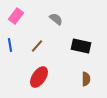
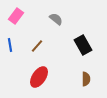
black rectangle: moved 2 px right, 1 px up; rotated 48 degrees clockwise
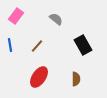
brown semicircle: moved 10 px left
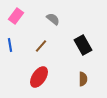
gray semicircle: moved 3 px left
brown line: moved 4 px right
brown semicircle: moved 7 px right
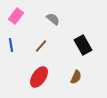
blue line: moved 1 px right
brown semicircle: moved 7 px left, 2 px up; rotated 24 degrees clockwise
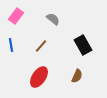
brown semicircle: moved 1 px right, 1 px up
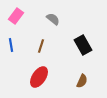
brown line: rotated 24 degrees counterclockwise
brown semicircle: moved 5 px right, 5 px down
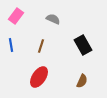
gray semicircle: rotated 16 degrees counterclockwise
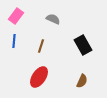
blue line: moved 3 px right, 4 px up; rotated 16 degrees clockwise
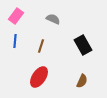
blue line: moved 1 px right
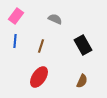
gray semicircle: moved 2 px right
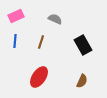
pink rectangle: rotated 28 degrees clockwise
brown line: moved 4 px up
